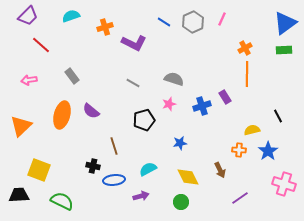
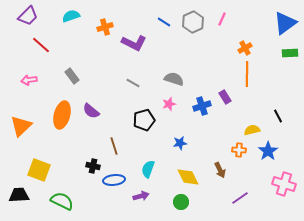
green rectangle at (284, 50): moved 6 px right, 3 px down
cyan semicircle at (148, 169): rotated 42 degrees counterclockwise
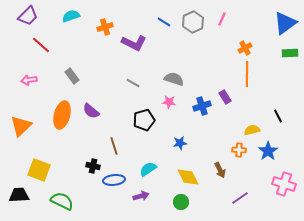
pink star at (169, 104): moved 2 px up; rotated 24 degrees clockwise
cyan semicircle at (148, 169): rotated 36 degrees clockwise
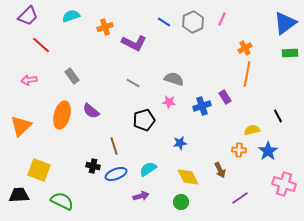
orange line at (247, 74): rotated 10 degrees clockwise
blue ellipse at (114, 180): moved 2 px right, 6 px up; rotated 15 degrees counterclockwise
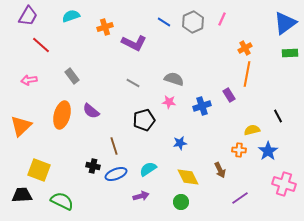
purple trapezoid at (28, 16): rotated 15 degrees counterclockwise
purple rectangle at (225, 97): moved 4 px right, 2 px up
black trapezoid at (19, 195): moved 3 px right
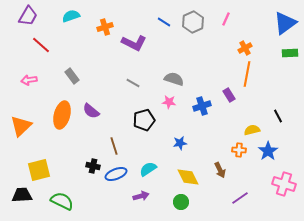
pink line at (222, 19): moved 4 px right
yellow square at (39, 170): rotated 35 degrees counterclockwise
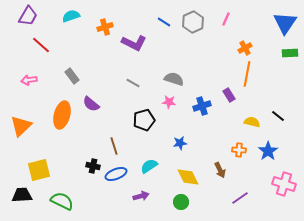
blue triangle at (285, 23): rotated 20 degrees counterclockwise
purple semicircle at (91, 111): moved 7 px up
black line at (278, 116): rotated 24 degrees counterclockwise
yellow semicircle at (252, 130): moved 8 px up; rotated 28 degrees clockwise
cyan semicircle at (148, 169): moved 1 px right, 3 px up
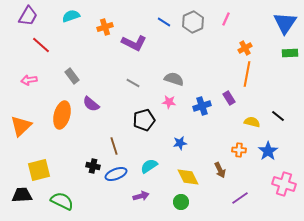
purple rectangle at (229, 95): moved 3 px down
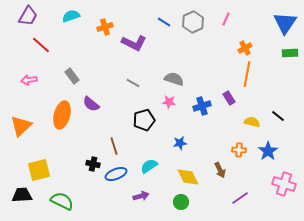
black cross at (93, 166): moved 2 px up
